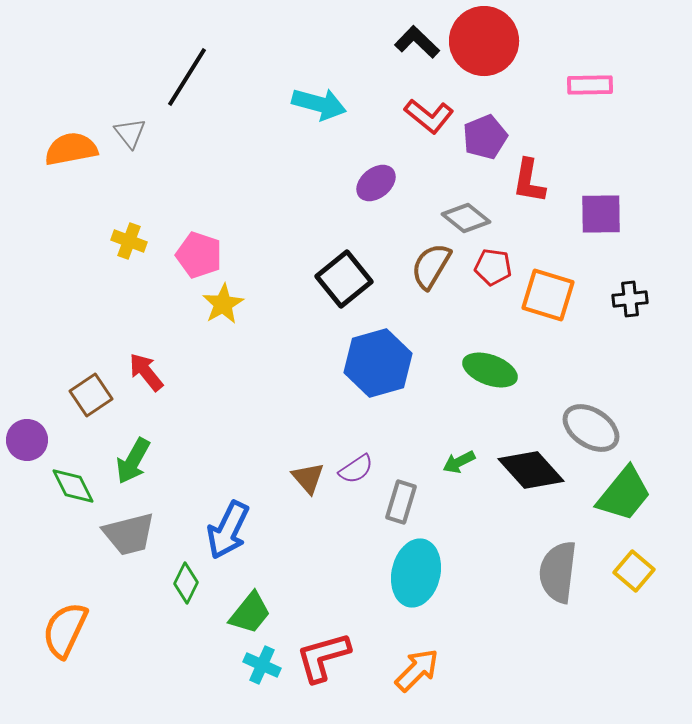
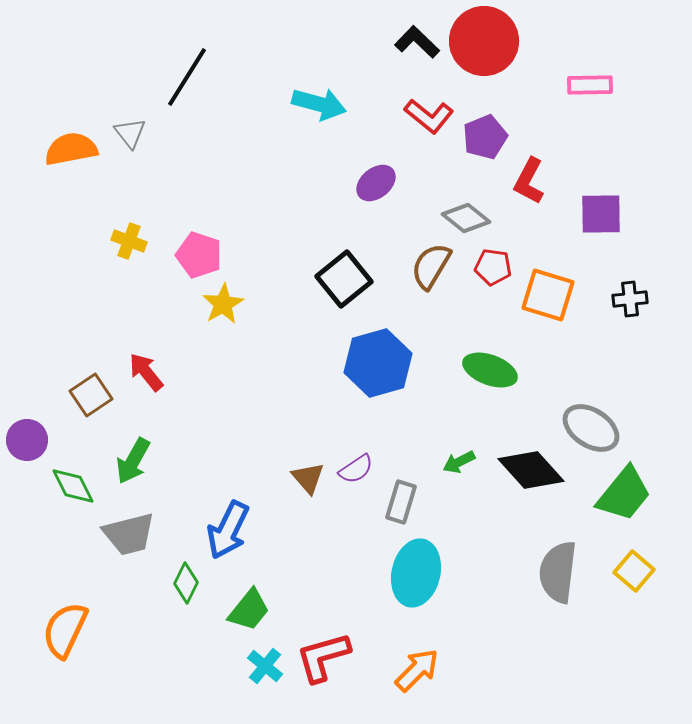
red L-shape at (529, 181): rotated 18 degrees clockwise
green trapezoid at (250, 613): moved 1 px left, 3 px up
cyan cross at (262, 665): moved 3 px right, 1 px down; rotated 15 degrees clockwise
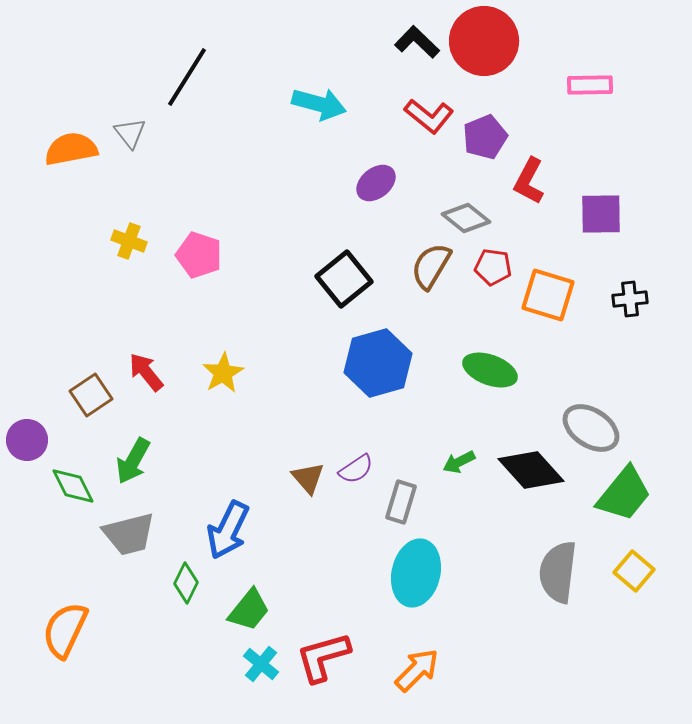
yellow star at (223, 304): moved 69 px down
cyan cross at (265, 666): moved 4 px left, 2 px up
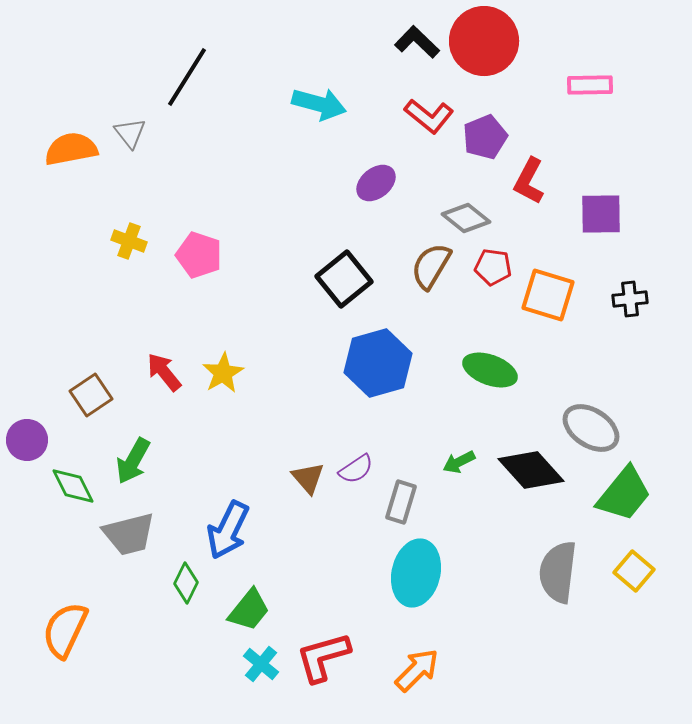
red arrow at (146, 372): moved 18 px right
